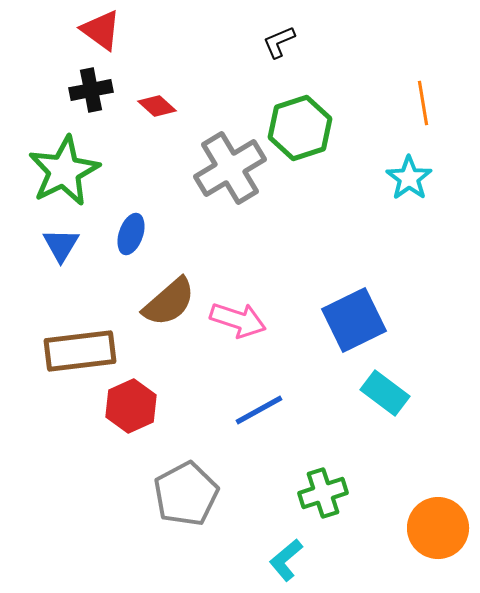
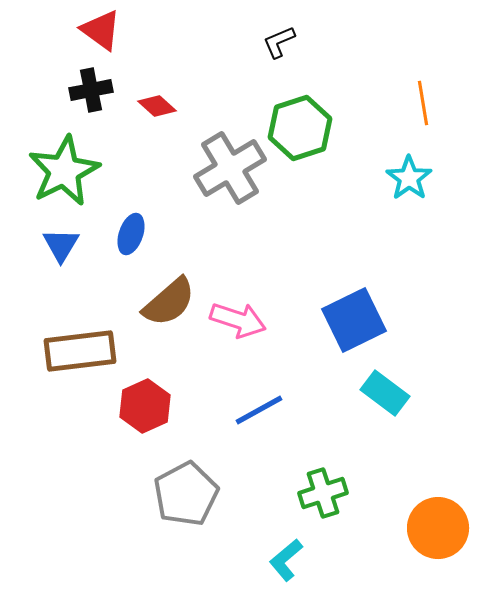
red hexagon: moved 14 px right
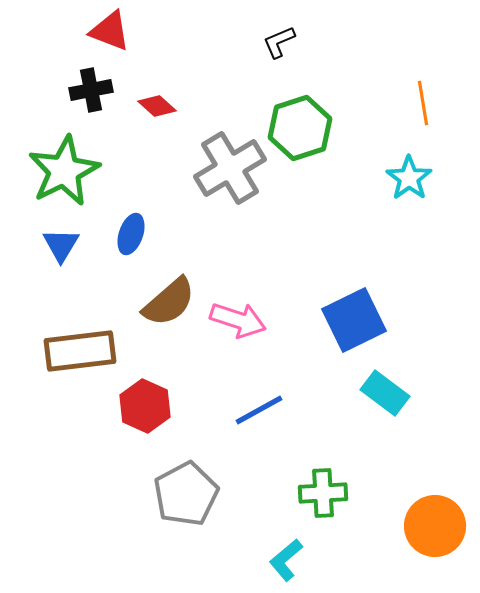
red triangle: moved 9 px right, 1 px down; rotated 15 degrees counterclockwise
red hexagon: rotated 12 degrees counterclockwise
green cross: rotated 15 degrees clockwise
orange circle: moved 3 px left, 2 px up
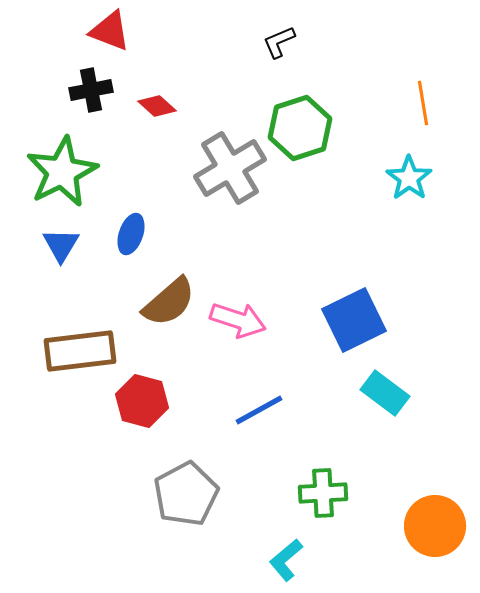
green star: moved 2 px left, 1 px down
red hexagon: moved 3 px left, 5 px up; rotated 9 degrees counterclockwise
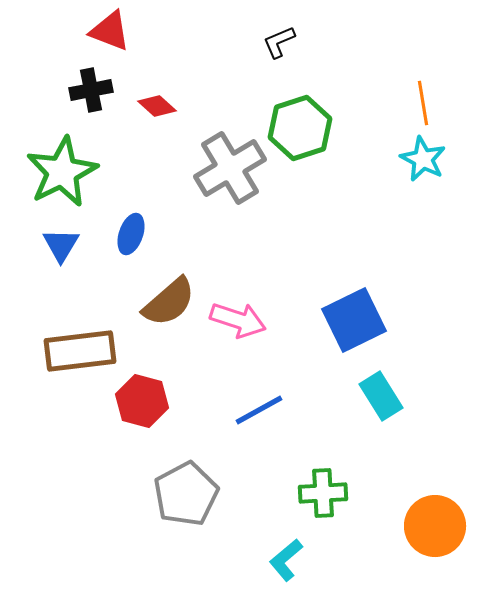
cyan star: moved 14 px right, 19 px up; rotated 9 degrees counterclockwise
cyan rectangle: moved 4 px left, 3 px down; rotated 21 degrees clockwise
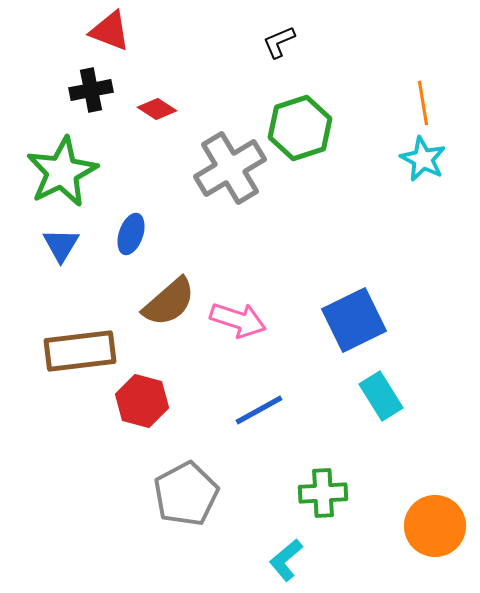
red diamond: moved 3 px down; rotated 9 degrees counterclockwise
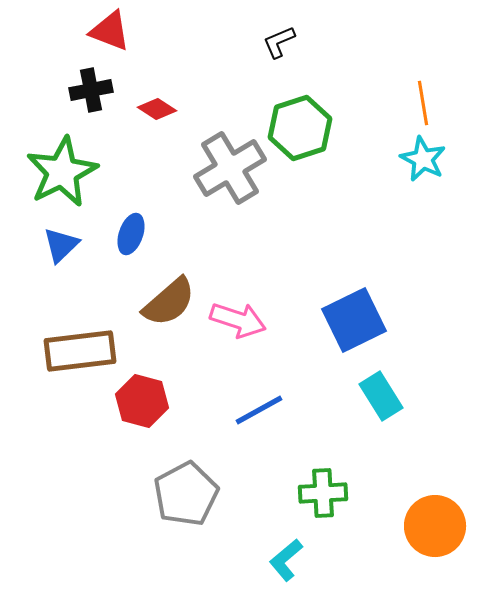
blue triangle: rotated 15 degrees clockwise
